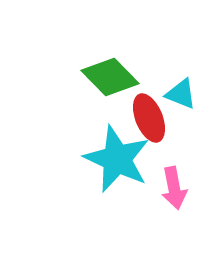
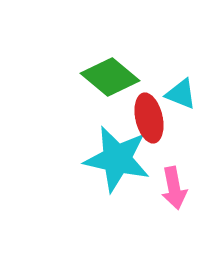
green diamond: rotated 6 degrees counterclockwise
red ellipse: rotated 9 degrees clockwise
cyan star: rotated 12 degrees counterclockwise
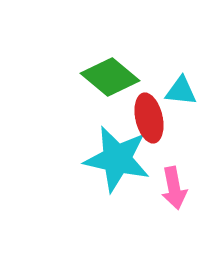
cyan triangle: moved 3 px up; rotated 16 degrees counterclockwise
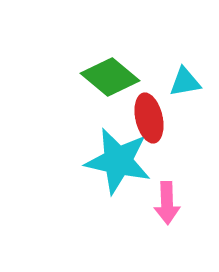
cyan triangle: moved 4 px right, 9 px up; rotated 16 degrees counterclockwise
cyan star: moved 1 px right, 2 px down
pink arrow: moved 7 px left, 15 px down; rotated 9 degrees clockwise
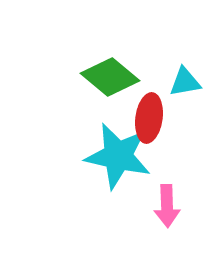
red ellipse: rotated 21 degrees clockwise
cyan star: moved 5 px up
pink arrow: moved 3 px down
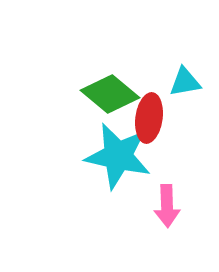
green diamond: moved 17 px down
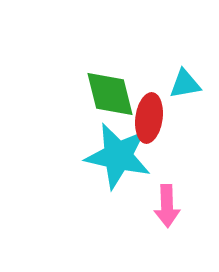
cyan triangle: moved 2 px down
green diamond: rotated 36 degrees clockwise
